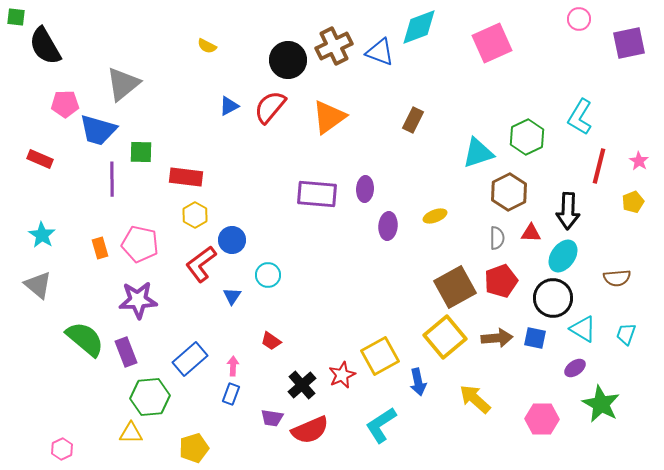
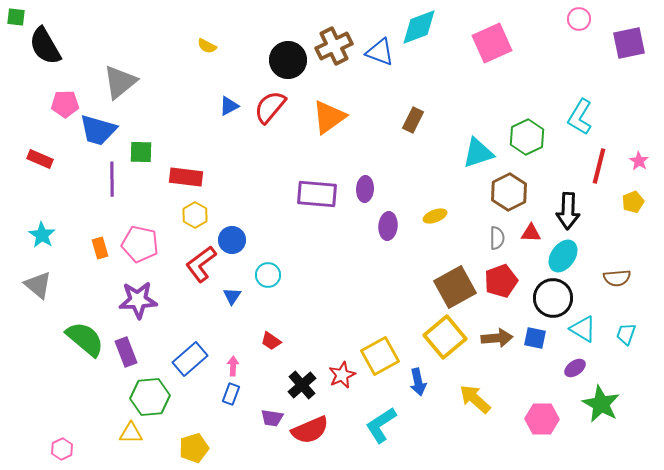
gray triangle at (123, 84): moved 3 px left, 2 px up
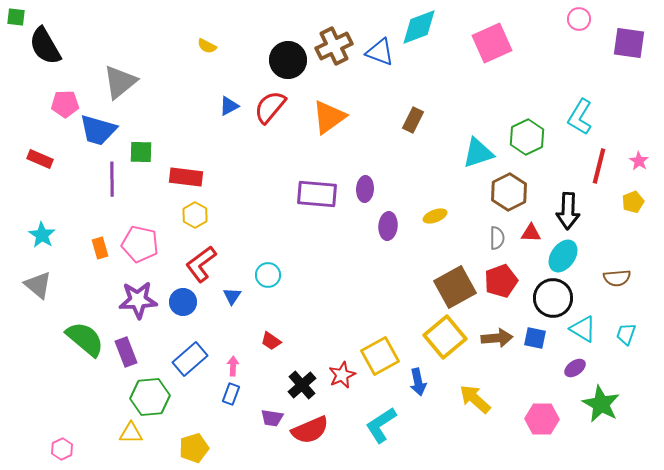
purple square at (629, 43): rotated 20 degrees clockwise
blue circle at (232, 240): moved 49 px left, 62 px down
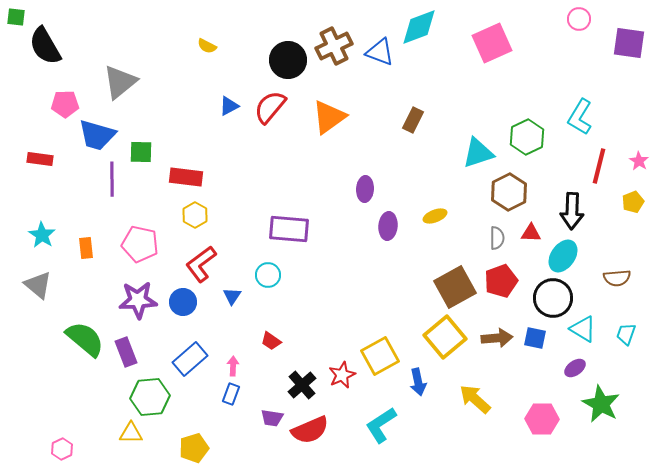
blue trapezoid at (98, 130): moved 1 px left, 5 px down
red rectangle at (40, 159): rotated 15 degrees counterclockwise
purple rectangle at (317, 194): moved 28 px left, 35 px down
black arrow at (568, 211): moved 4 px right
orange rectangle at (100, 248): moved 14 px left; rotated 10 degrees clockwise
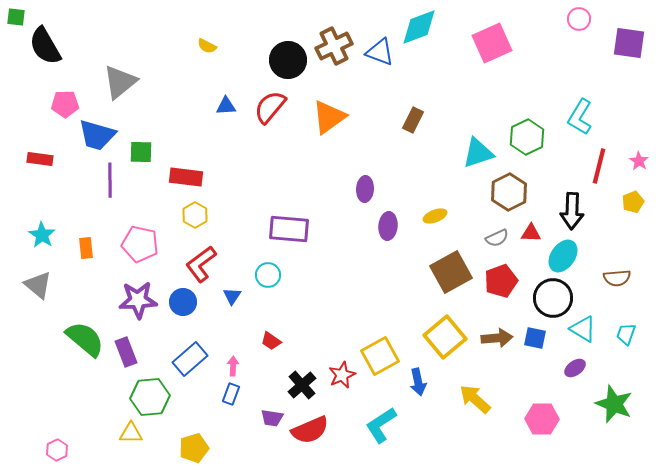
blue triangle at (229, 106): moved 3 px left; rotated 25 degrees clockwise
purple line at (112, 179): moved 2 px left, 1 px down
gray semicircle at (497, 238): rotated 65 degrees clockwise
brown square at (455, 287): moved 4 px left, 15 px up
green star at (601, 404): moved 13 px right; rotated 6 degrees counterclockwise
pink hexagon at (62, 449): moved 5 px left, 1 px down
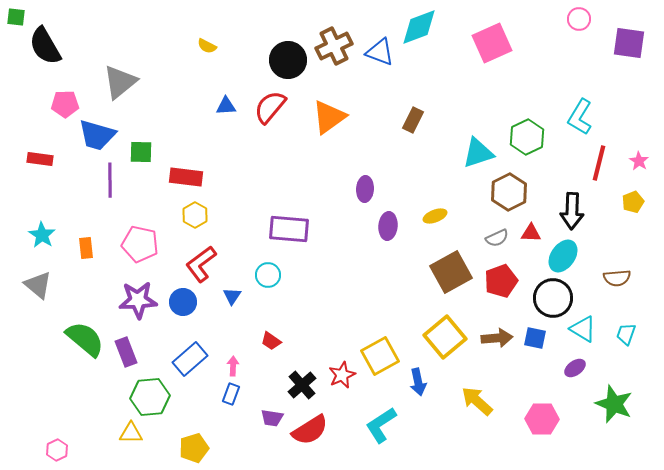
red line at (599, 166): moved 3 px up
yellow arrow at (475, 399): moved 2 px right, 2 px down
red semicircle at (310, 430): rotated 9 degrees counterclockwise
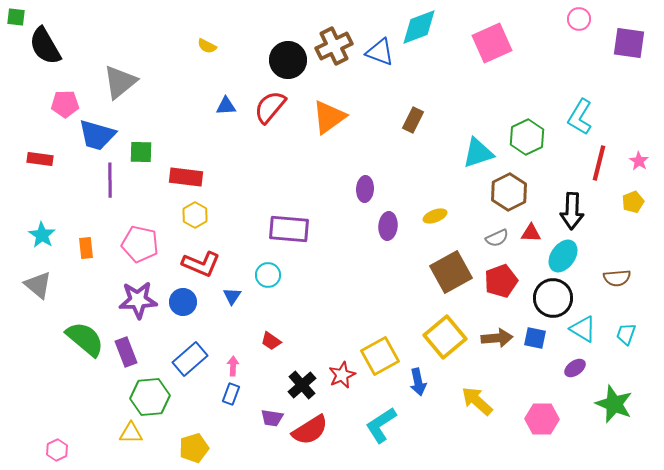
red L-shape at (201, 264): rotated 120 degrees counterclockwise
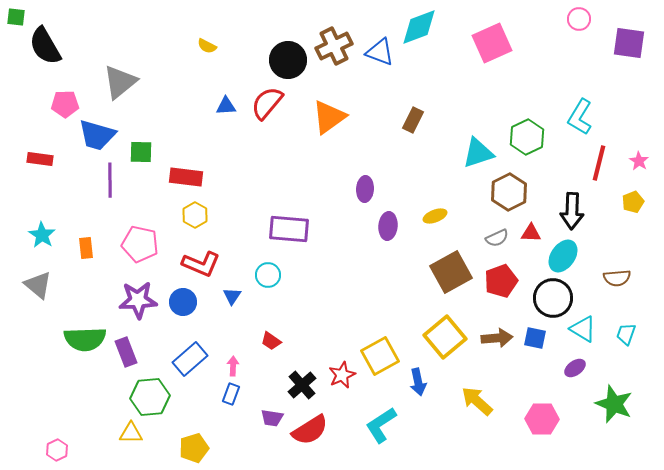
red semicircle at (270, 107): moved 3 px left, 4 px up
green semicircle at (85, 339): rotated 138 degrees clockwise
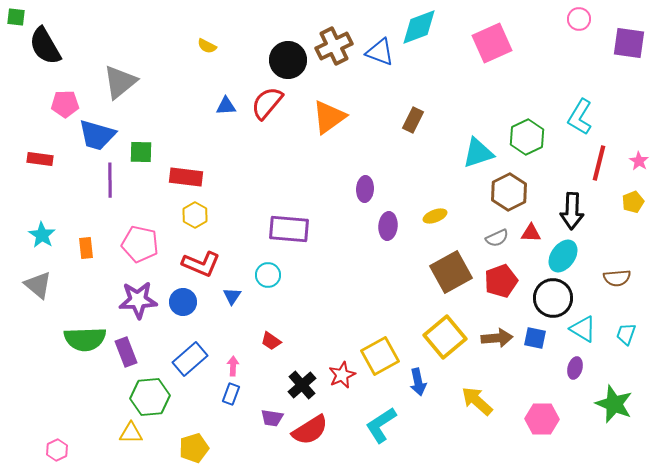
purple ellipse at (575, 368): rotated 40 degrees counterclockwise
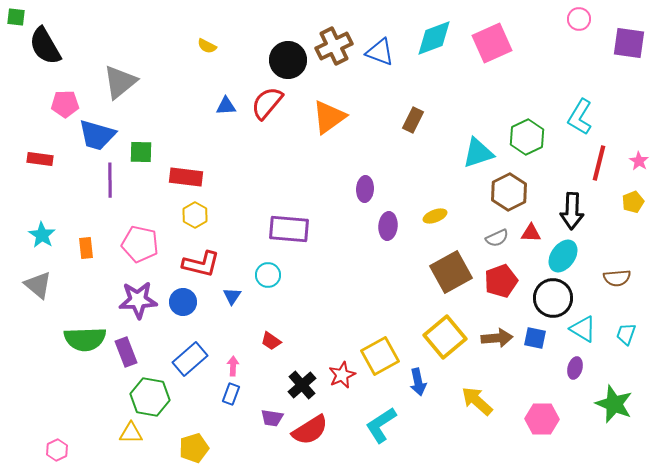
cyan diamond at (419, 27): moved 15 px right, 11 px down
red L-shape at (201, 264): rotated 9 degrees counterclockwise
green hexagon at (150, 397): rotated 15 degrees clockwise
